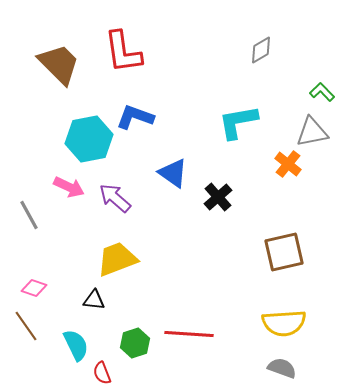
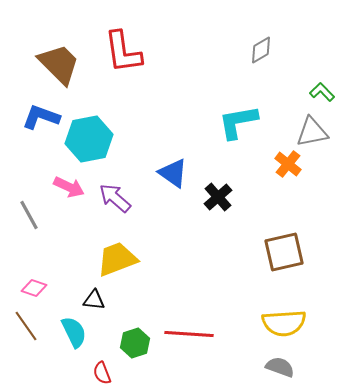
blue L-shape: moved 94 px left
cyan semicircle: moved 2 px left, 13 px up
gray semicircle: moved 2 px left, 1 px up
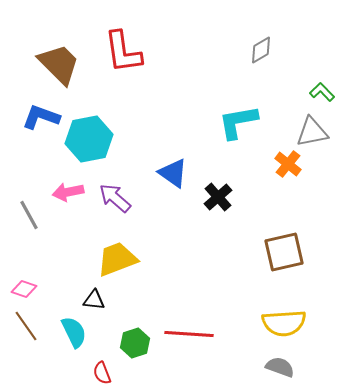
pink arrow: moved 1 px left, 5 px down; rotated 144 degrees clockwise
pink diamond: moved 10 px left, 1 px down
